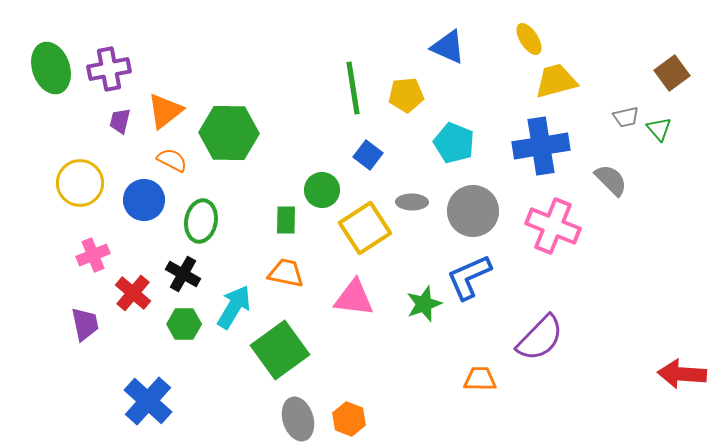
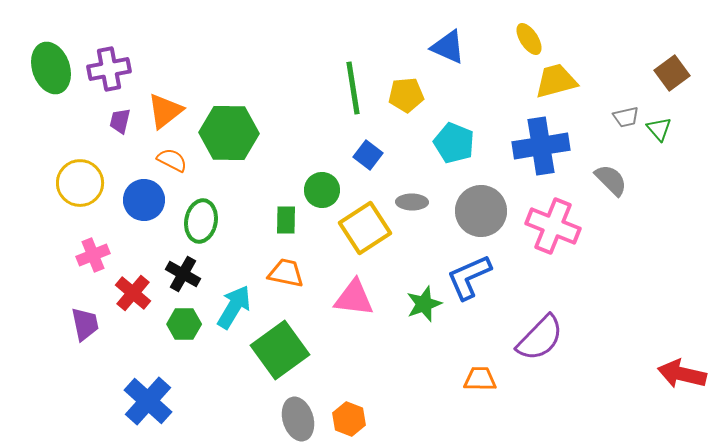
gray circle at (473, 211): moved 8 px right
red arrow at (682, 374): rotated 9 degrees clockwise
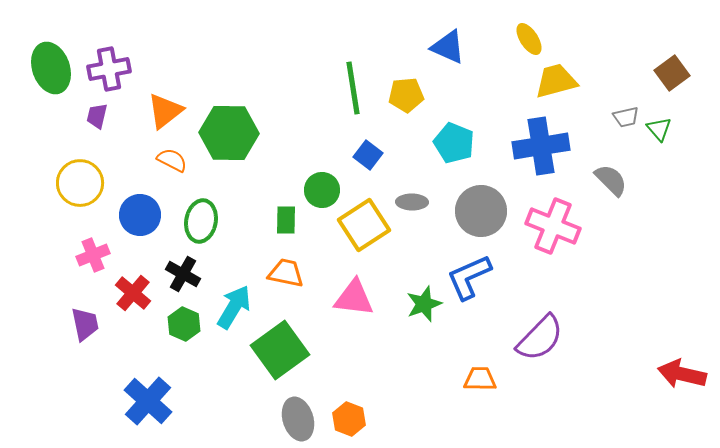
purple trapezoid at (120, 121): moved 23 px left, 5 px up
blue circle at (144, 200): moved 4 px left, 15 px down
yellow square at (365, 228): moved 1 px left, 3 px up
green hexagon at (184, 324): rotated 24 degrees clockwise
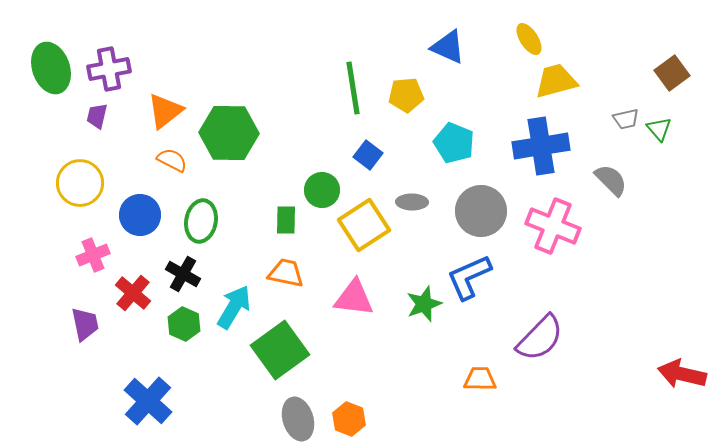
gray trapezoid at (626, 117): moved 2 px down
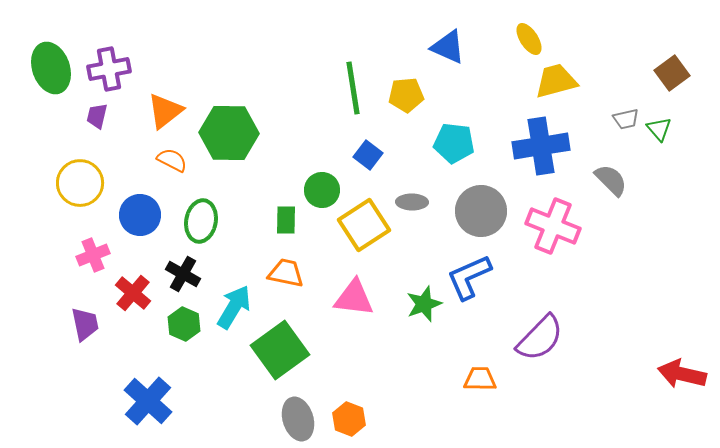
cyan pentagon at (454, 143): rotated 15 degrees counterclockwise
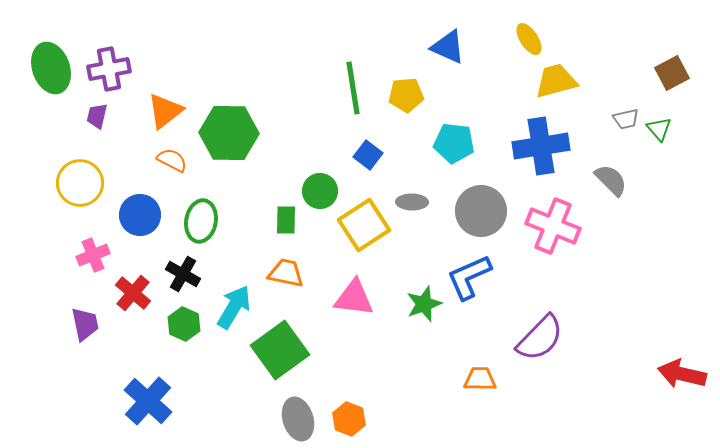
brown square at (672, 73): rotated 8 degrees clockwise
green circle at (322, 190): moved 2 px left, 1 px down
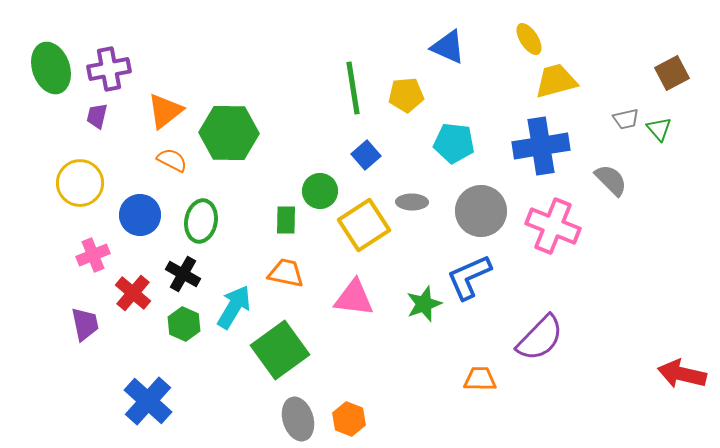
blue square at (368, 155): moved 2 px left; rotated 12 degrees clockwise
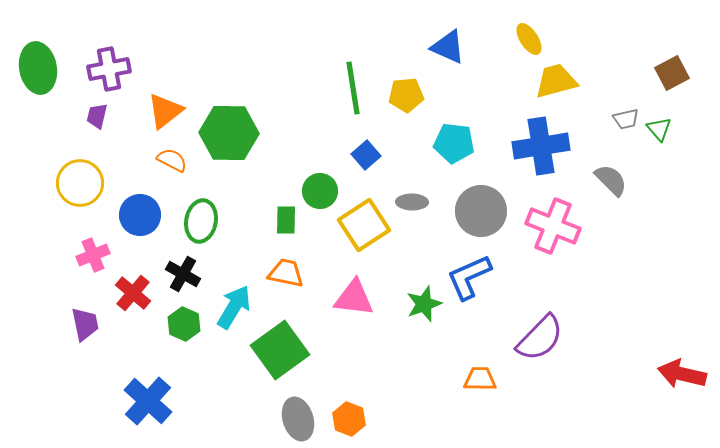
green ellipse at (51, 68): moved 13 px left; rotated 9 degrees clockwise
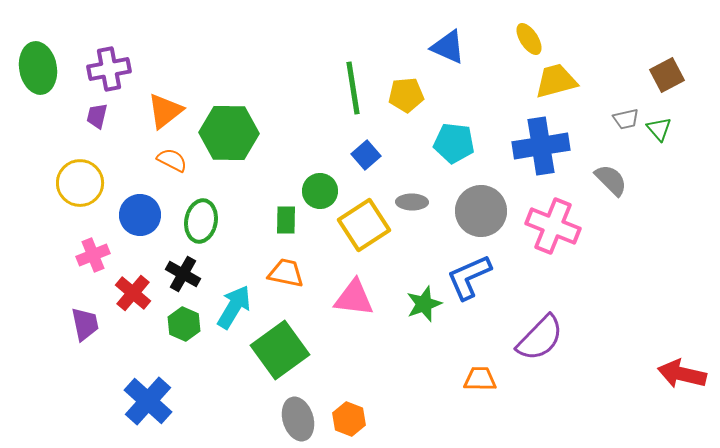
brown square at (672, 73): moved 5 px left, 2 px down
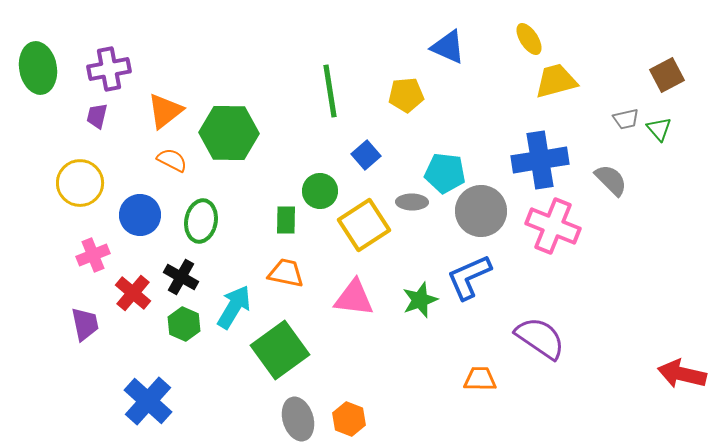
green line at (353, 88): moved 23 px left, 3 px down
cyan pentagon at (454, 143): moved 9 px left, 30 px down
blue cross at (541, 146): moved 1 px left, 14 px down
black cross at (183, 274): moved 2 px left, 3 px down
green star at (424, 304): moved 4 px left, 4 px up
purple semicircle at (540, 338): rotated 100 degrees counterclockwise
